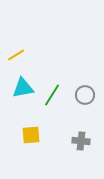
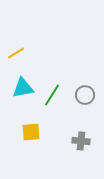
yellow line: moved 2 px up
yellow square: moved 3 px up
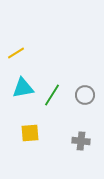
yellow square: moved 1 px left, 1 px down
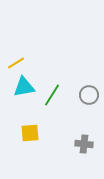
yellow line: moved 10 px down
cyan triangle: moved 1 px right, 1 px up
gray circle: moved 4 px right
gray cross: moved 3 px right, 3 px down
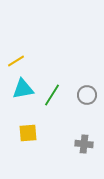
yellow line: moved 2 px up
cyan triangle: moved 1 px left, 2 px down
gray circle: moved 2 px left
yellow square: moved 2 px left
